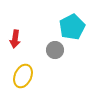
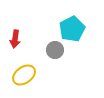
cyan pentagon: moved 2 px down
yellow ellipse: moved 1 px right, 1 px up; rotated 30 degrees clockwise
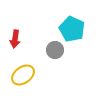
cyan pentagon: rotated 20 degrees counterclockwise
yellow ellipse: moved 1 px left
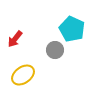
red arrow: rotated 30 degrees clockwise
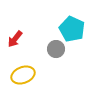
gray circle: moved 1 px right, 1 px up
yellow ellipse: rotated 15 degrees clockwise
